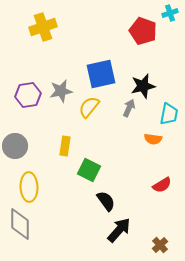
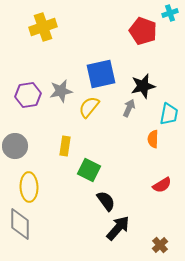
orange semicircle: rotated 84 degrees clockwise
black arrow: moved 1 px left, 2 px up
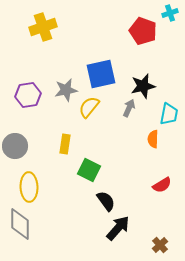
gray star: moved 5 px right, 1 px up
yellow rectangle: moved 2 px up
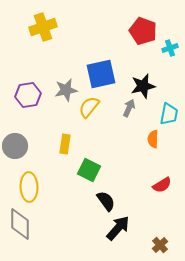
cyan cross: moved 35 px down
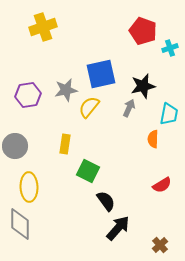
green square: moved 1 px left, 1 px down
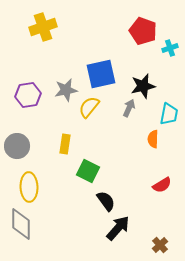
gray circle: moved 2 px right
gray diamond: moved 1 px right
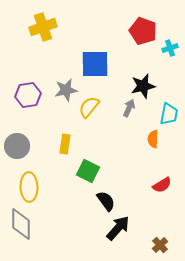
blue square: moved 6 px left, 10 px up; rotated 12 degrees clockwise
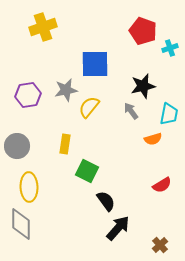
gray arrow: moved 2 px right, 3 px down; rotated 60 degrees counterclockwise
orange semicircle: rotated 108 degrees counterclockwise
green square: moved 1 px left
